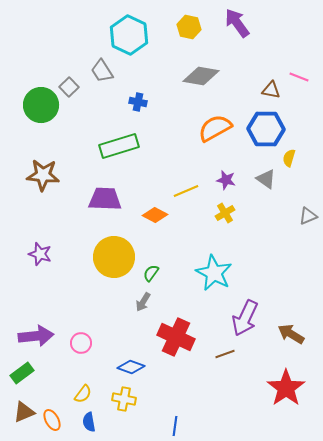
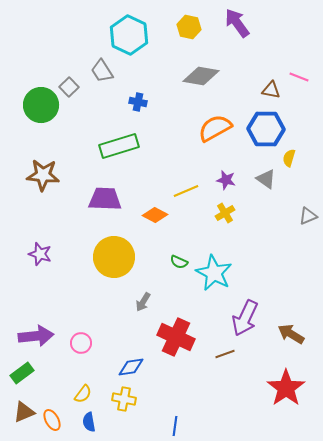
green semicircle at (151, 273): moved 28 px right, 11 px up; rotated 102 degrees counterclockwise
blue diamond at (131, 367): rotated 28 degrees counterclockwise
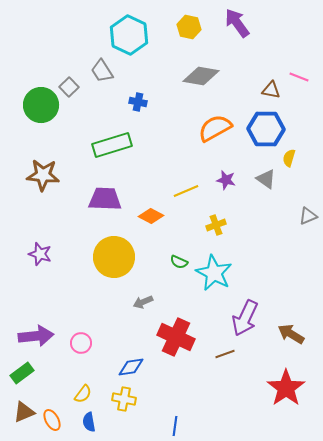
green rectangle at (119, 146): moved 7 px left, 1 px up
yellow cross at (225, 213): moved 9 px left, 12 px down; rotated 12 degrees clockwise
orange diamond at (155, 215): moved 4 px left, 1 px down
gray arrow at (143, 302): rotated 36 degrees clockwise
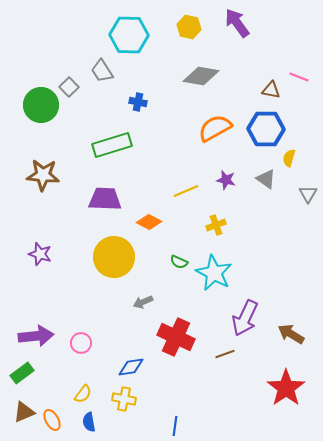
cyan hexagon at (129, 35): rotated 24 degrees counterclockwise
orange diamond at (151, 216): moved 2 px left, 6 px down
gray triangle at (308, 216): moved 22 px up; rotated 36 degrees counterclockwise
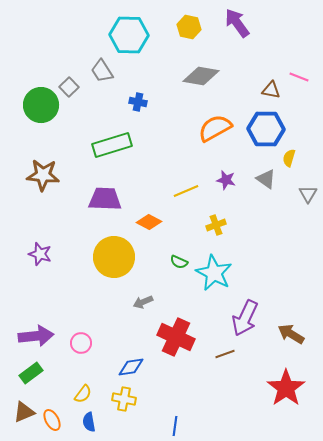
green rectangle at (22, 373): moved 9 px right
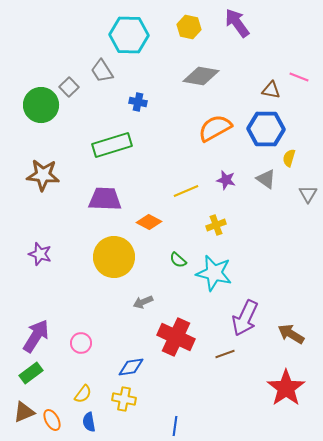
green semicircle at (179, 262): moved 1 px left, 2 px up; rotated 18 degrees clockwise
cyan star at (214, 273): rotated 15 degrees counterclockwise
purple arrow at (36, 336): rotated 52 degrees counterclockwise
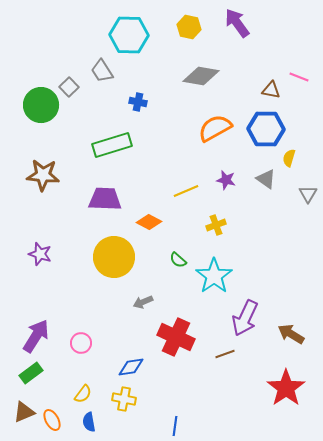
cyan star at (214, 273): moved 3 px down; rotated 24 degrees clockwise
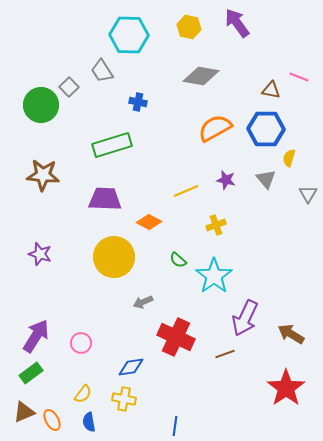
gray triangle at (266, 179): rotated 15 degrees clockwise
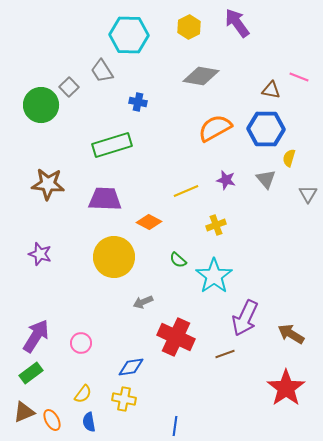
yellow hexagon at (189, 27): rotated 20 degrees clockwise
brown star at (43, 175): moved 5 px right, 9 px down
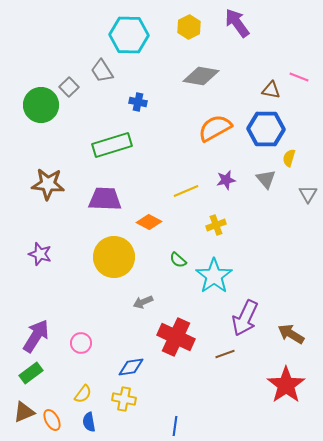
purple star at (226, 180): rotated 24 degrees counterclockwise
red star at (286, 388): moved 3 px up
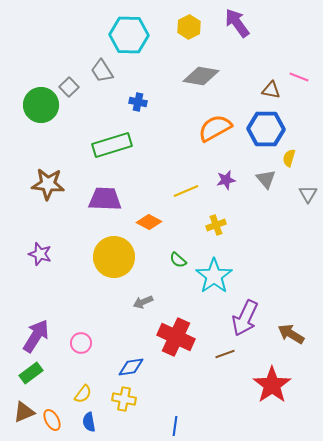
red star at (286, 385): moved 14 px left
